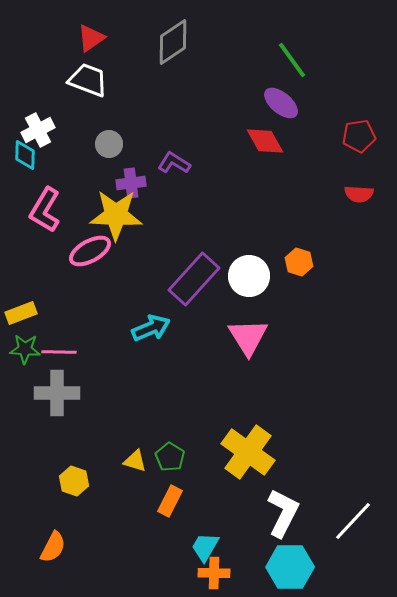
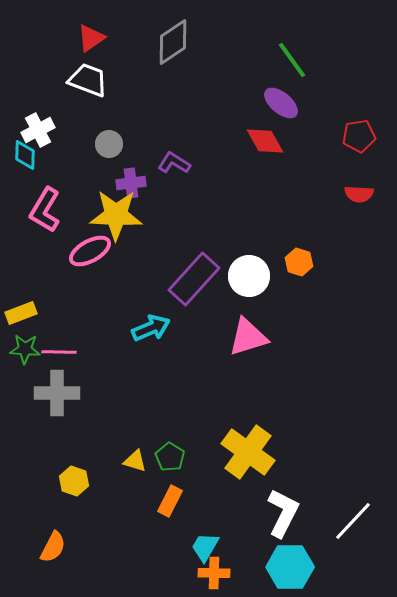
pink triangle: rotated 45 degrees clockwise
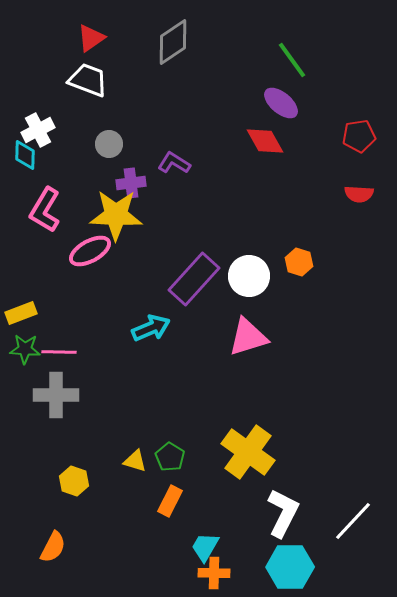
gray cross: moved 1 px left, 2 px down
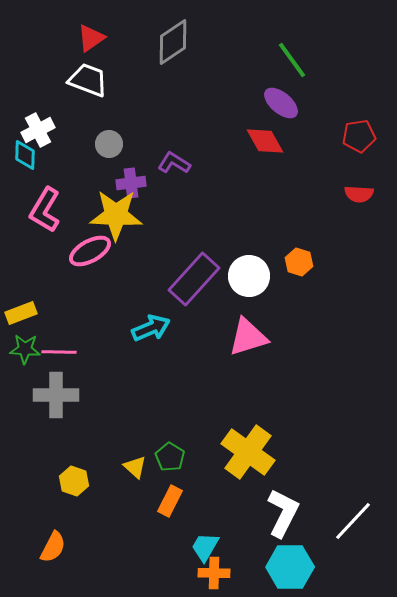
yellow triangle: moved 6 px down; rotated 25 degrees clockwise
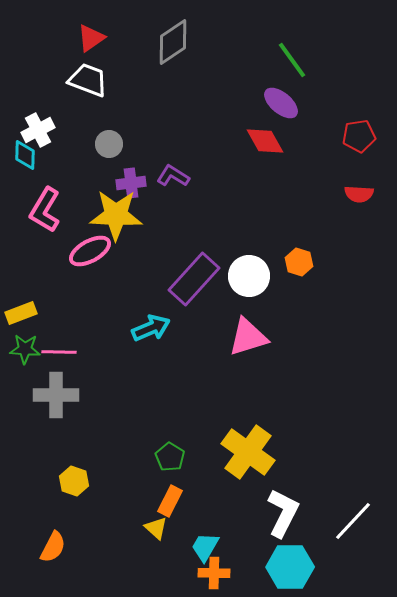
purple L-shape: moved 1 px left, 13 px down
yellow triangle: moved 21 px right, 61 px down
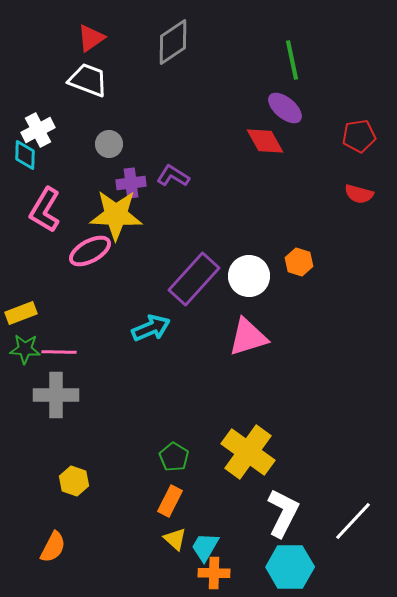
green line: rotated 24 degrees clockwise
purple ellipse: moved 4 px right, 5 px down
red semicircle: rotated 12 degrees clockwise
green pentagon: moved 4 px right
yellow triangle: moved 19 px right, 11 px down
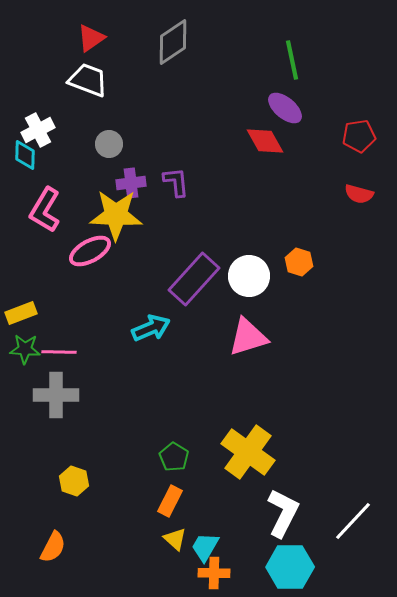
purple L-shape: moved 3 px right, 6 px down; rotated 52 degrees clockwise
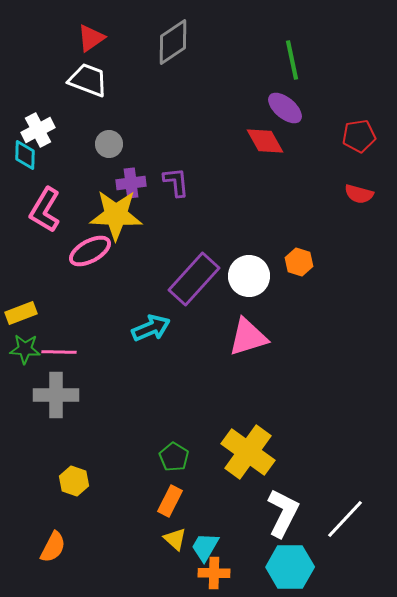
white line: moved 8 px left, 2 px up
